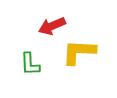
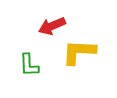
green L-shape: moved 1 px left, 1 px down
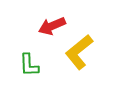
yellow L-shape: rotated 42 degrees counterclockwise
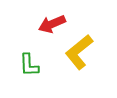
red arrow: moved 2 px up
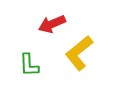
yellow L-shape: moved 1 px down
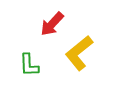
red arrow: rotated 24 degrees counterclockwise
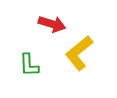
red arrow: rotated 116 degrees counterclockwise
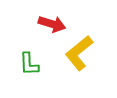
green L-shape: moved 1 px up
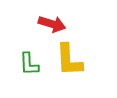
yellow L-shape: moved 10 px left, 7 px down; rotated 54 degrees counterclockwise
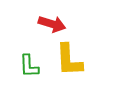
green L-shape: moved 2 px down
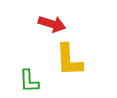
green L-shape: moved 15 px down
